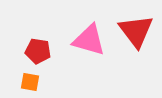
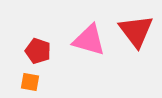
red pentagon: rotated 10 degrees clockwise
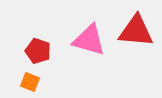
red triangle: rotated 48 degrees counterclockwise
orange square: rotated 12 degrees clockwise
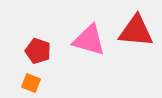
orange square: moved 1 px right, 1 px down
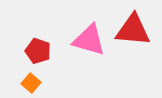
red triangle: moved 3 px left, 1 px up
orange square: rotated 18 degrees clockwise
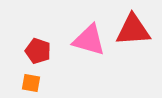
red triangle: rotated 9 degrees counterclockwise
orange square: rotated 30 degrees counterclockwise
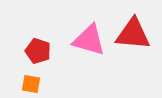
red triangle: moved 4 px down; rotated 9 degrees clockwise
orange square: moved 1 px down
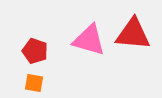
red pentagon: moved 3 px left
orange square: moved 3 px right, 1 px up
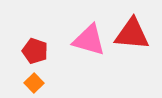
red triangle: moved 1 px left
orange square: rotated 36 degrees clockwise
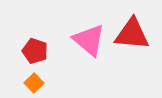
pink triangle: rotated 24 degrees clockwise
